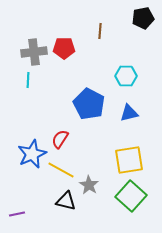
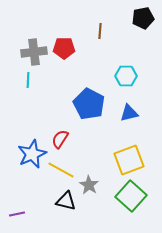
yellow square: rotated 12 degrees counterclockwise
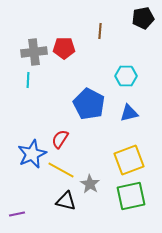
gray star: moved 1 px right, 1 px up
green square: rotated 36 degrees clockwise
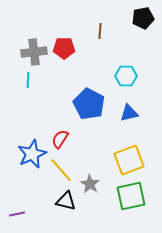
yellow line: rotated 20 degrees clockwise
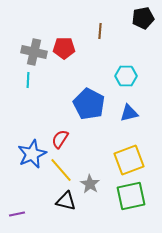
gray cross: rotated 20 degrees clockwise
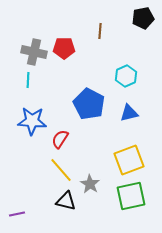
cyan hexagon: rotated 25 degrees counterclockwise
blue star: moved 33 px up; rotated 28 degrees clockwise
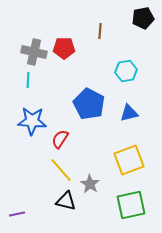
cyan hexagon: moved 5 px up; rotated 15 degrees clockwise
green square: moved 9 px down
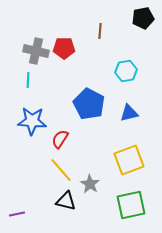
gray cross: moved 2 px right, 1 px up
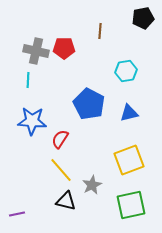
gray star: moved 2 px right, 1 px down; rotated 12 degrees clockwise
